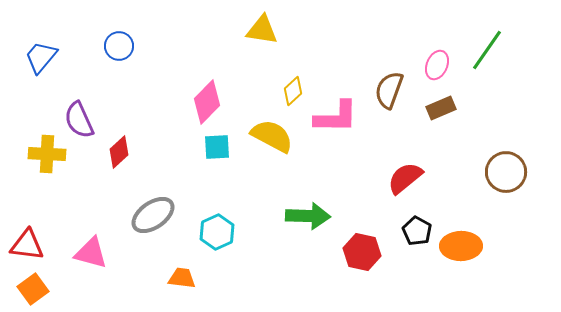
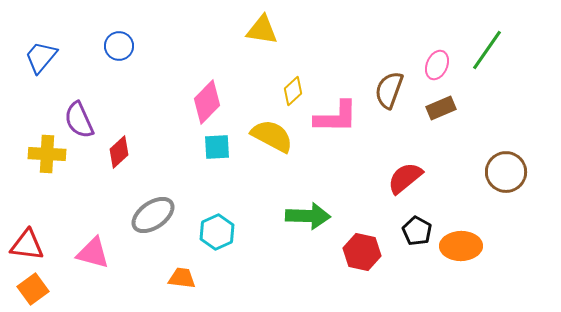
pink triangle: moved 2 px right
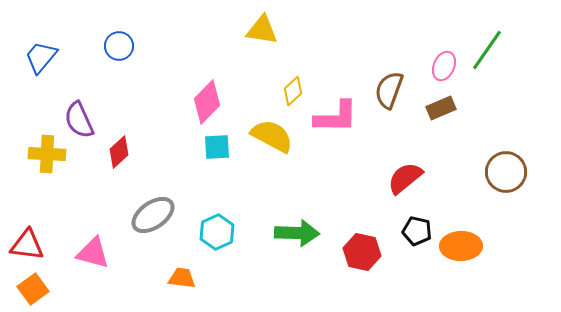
pink ellipse: moved 7 px right, 1 px down
green arrow: moved 11 px left, 17 px down
black pentagon: rotated 16 degrees counterclockwise
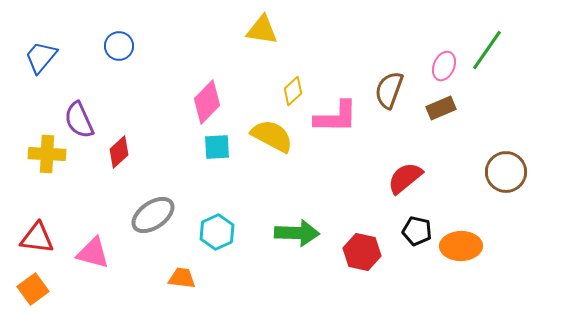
red triangle: moved 10 px right, 7 px up
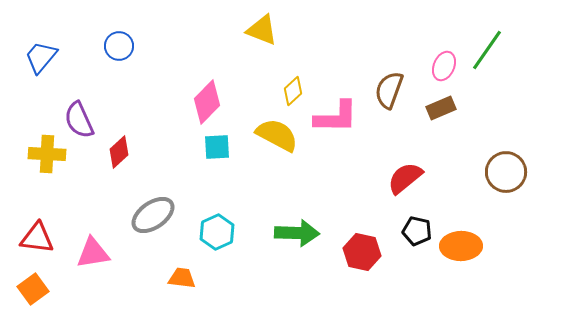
yellow triangle: rotated 12 degrees clockwise
yellow semicircle: moved 5 px right, 1 px up
pink triangle: rotated 24 degrees counterclockwise
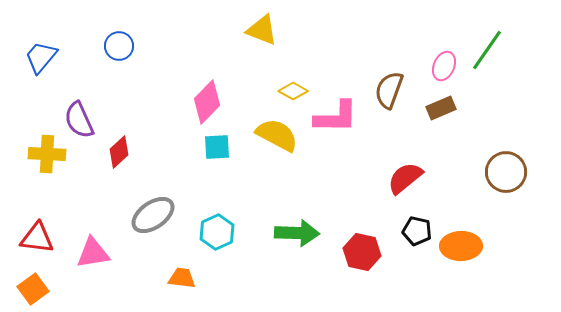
yellow diamond: rotated 72 degrees clockwise
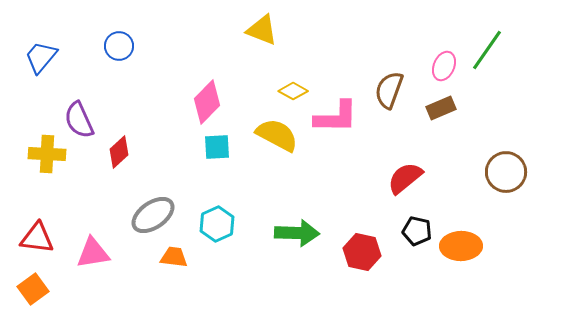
cyan hexagon: moved 8 px up
orange trapezoid: moved 8 px left, 21 px up
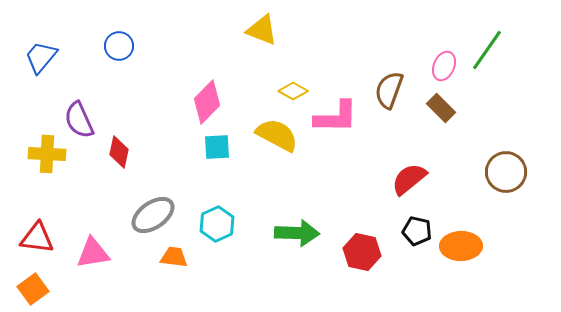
brown rectangle: rotated 68 degrees clockwise
red diamond: rotated 36 degrees counterclockwise
red semicircle: moved 4 px right, 1 px down
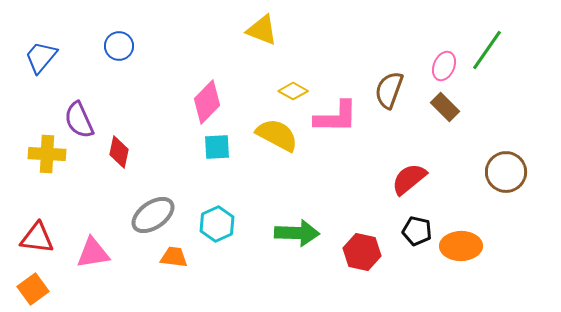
brown rectangle: moved 4 px right, 1 px up
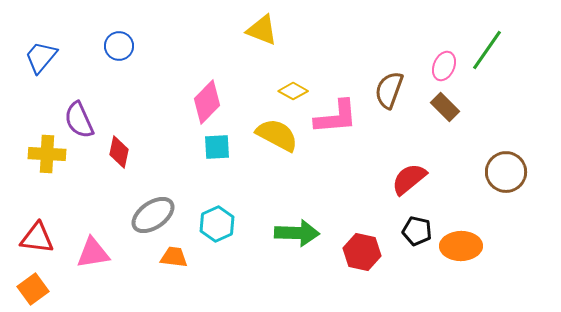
pink L-shape: rotated 6 degrees counterclockwise
